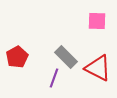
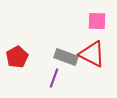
gray rectangle: rotated 25 degrees counterclockwise
red triangle: moved 6 px left, 14 px up
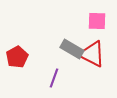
gray rectangle: moved 6 px right, 8 px up; rotated 10 degrees clockwise
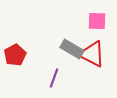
red pentagon: moved 2 px left, 2 px up
